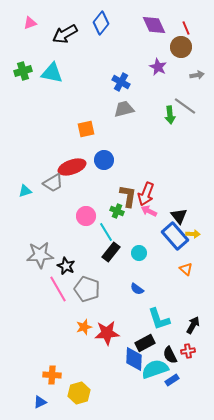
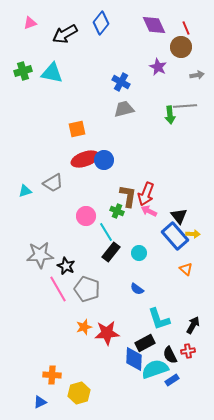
gray line at (185, 106): rotated 40 degrees counterclockwise
orange square at (86, 129): moved 9 px left
red ellipse at (72, 167): moved 13 px right, 8 px up
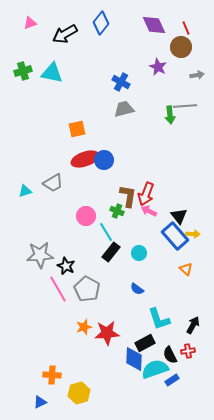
gray pentagon at (87, 289): rotated 10 degrees clockwise
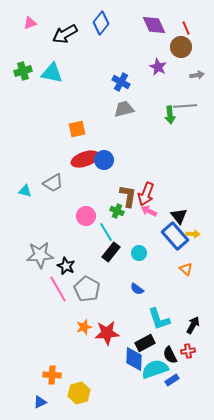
cyan triangle at (25, 191): rotated 32 degrees clockwise
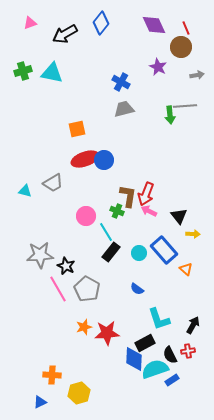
blue rectangle at (175, 236): moved 11 px left, 14 px down
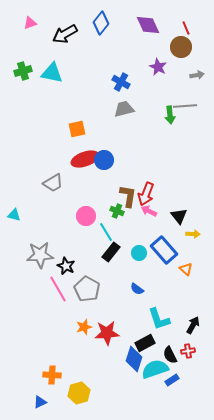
purple diamond at (154, 25): moved 6 px left
cyan triangle at (25, 191): moved 11 px left, 24 px down
blue diamond at (134, 359): rotated 15 degrees clockwise
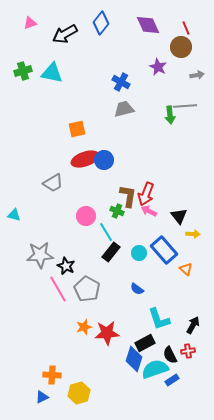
blue triangle at (40, 402): moved 2 px right, 5 px up
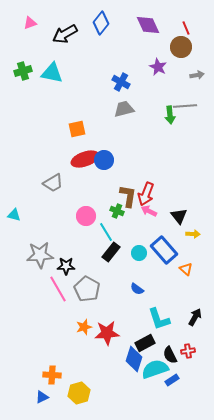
black star at (66, 266): rotated 24 degrees counterclockwise
black arrow at (193, 325): moved 2 px right, 8 px up
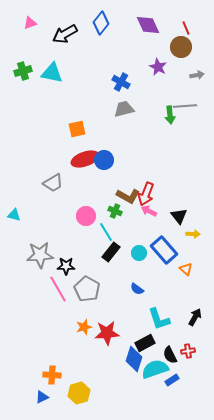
brown L-shape at (128, 196): rotated 110 degrees clockwise
green cross at (117, 211): moved 2 px left
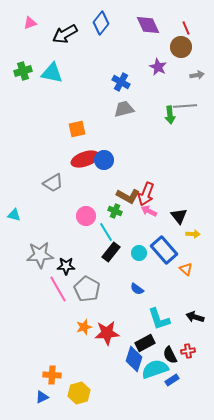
black arrow at (195, 317): rotated 102 degrees counterclockwise
